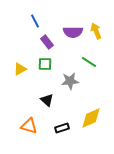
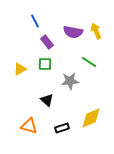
purple semicircle: rotated 12 degrees clockwise
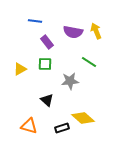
blue line: rotated 56 degrees counterclockwise
yellow diamond: moved 8 px left; rotated 65 degrees clockwise
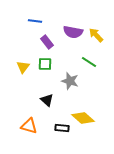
yellow arrow: moved 4 px down; rotated 21 degrees counterclockwise
yellow triangle: moved 3 px right, 2 px up; rotated 24 degrees counterclockwise
gray star: rotated 24 degrees clockwise
black rectangle: rotated 24 degrees clockwise
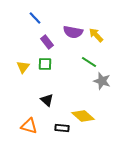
blue line: moved 3 px up; rotated 40 degrees clockwise
gray star: moved 32 px right
yellow diamond: moved 2 px up
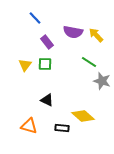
yellow triangle: moved 2 px right, 2 px up
black triangle: rotated 16 degrees counterclockwise
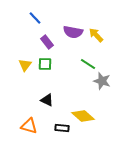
green line: moved 1 px left, 2 px down
